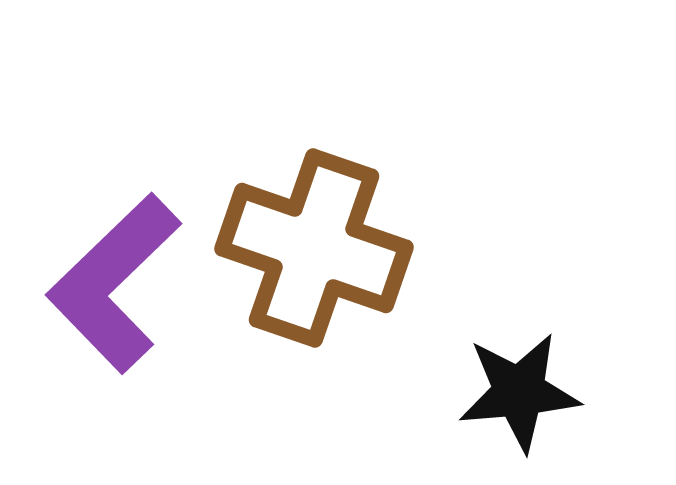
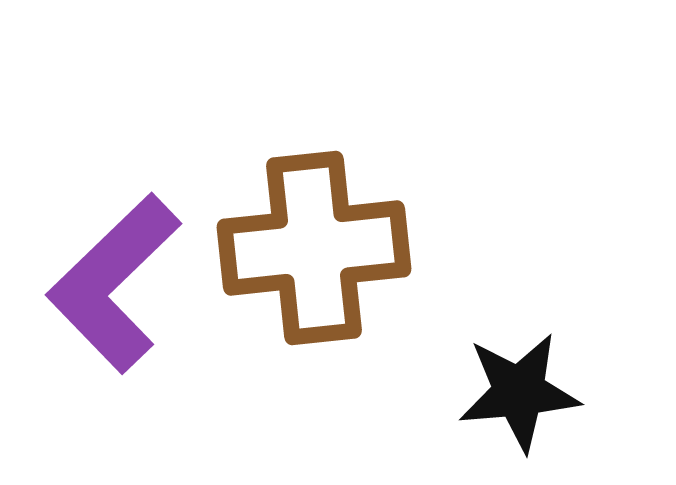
brown cross: rotated 25 degrees counterclockwise
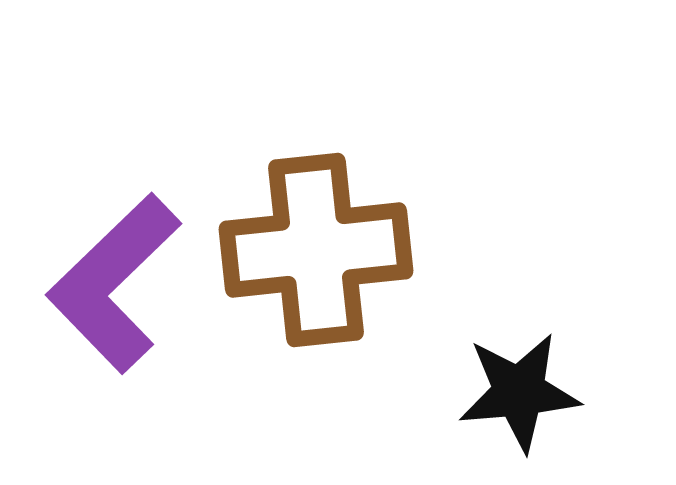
brown cross: moved 2 px right, 2 px down
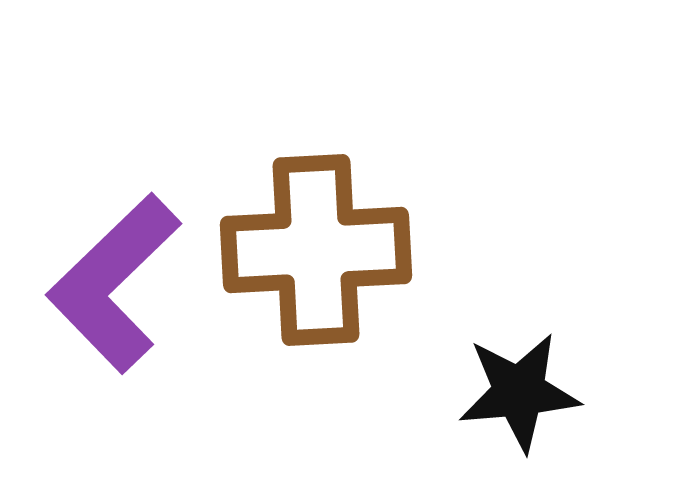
brown cross: rotated 3 degrees clockwise
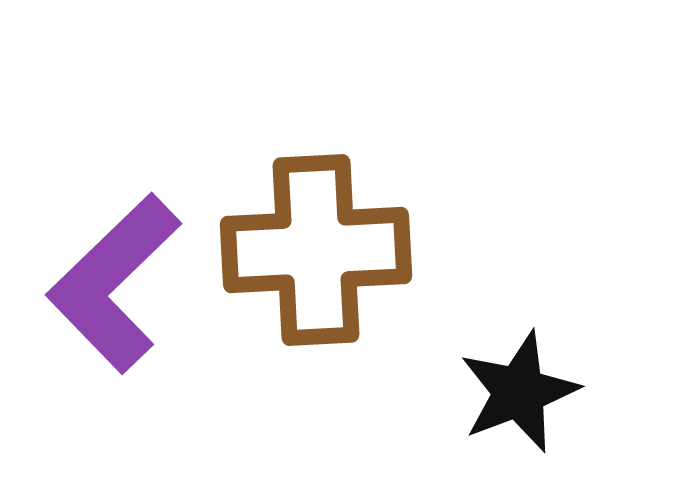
black star: rotated 16 degrees counterclockwise
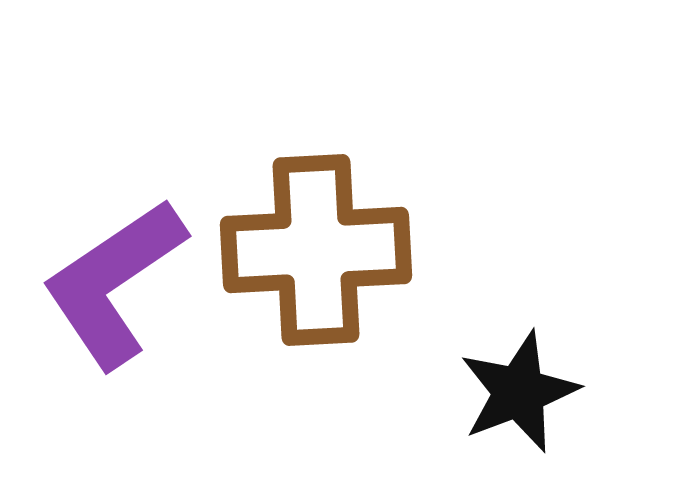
purple L-shape: rotated 10 degrees clockwise
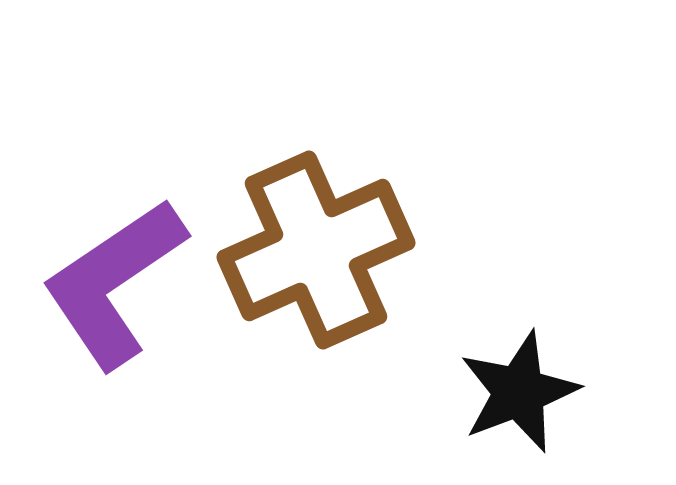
brown cross: rotated 21 degrees counterclockwise
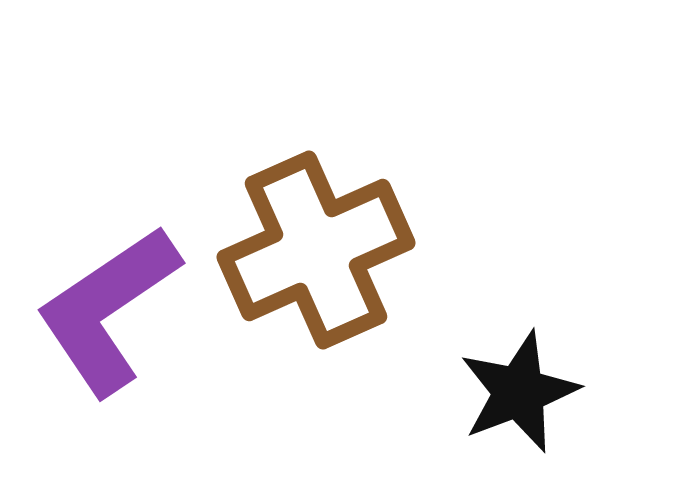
purple L-shape: moved 6 px left, 27 px down
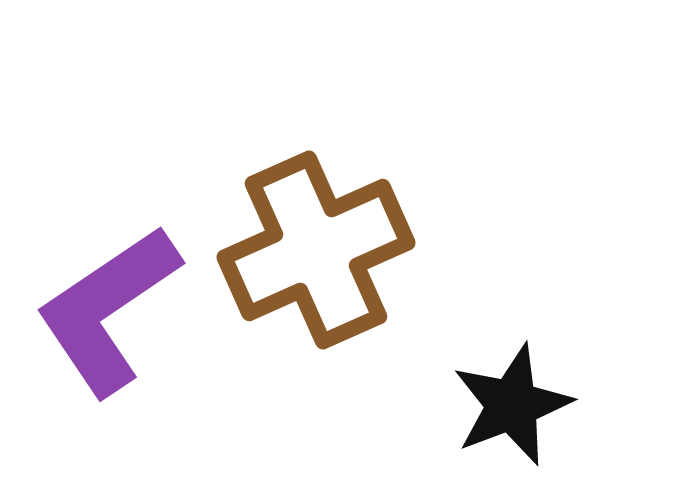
black star: moved 7 px left, 13 px down
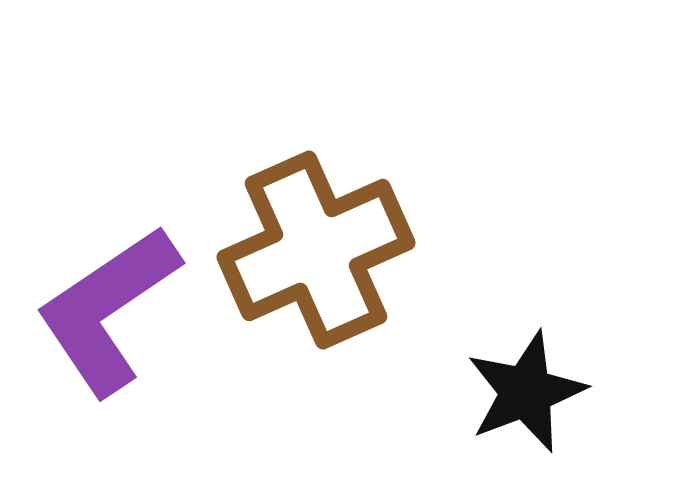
black star: moved 14 px right, 13 px up
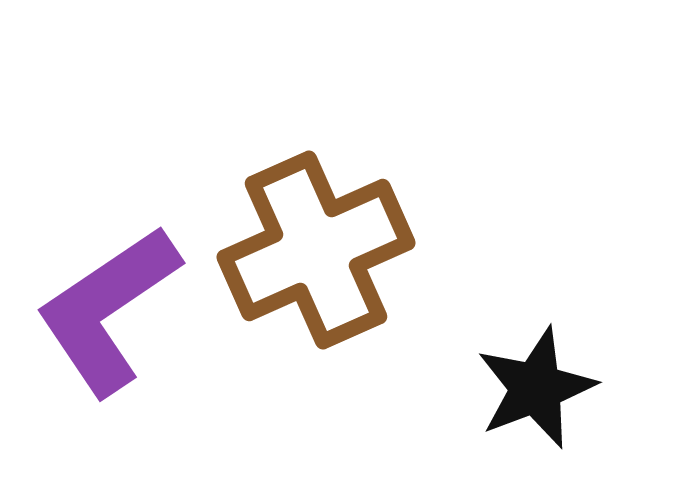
black star: moved 10 px right, 4 px up
